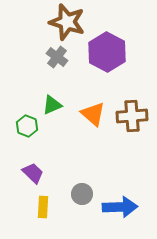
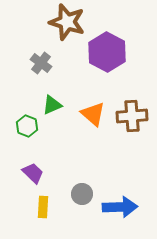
gray cross: moved 16 px left, 6 px down
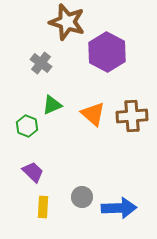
purple trapezoid: moved 1 px up
gray circle: moved 3 px down
blue arrow: moved 1 px left, 1 px down
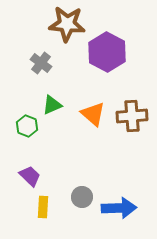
brown star: moved 2 px down; rotated 12 degrees counterclockwise
purple trapezoid: moved 3 px left, 4 px down
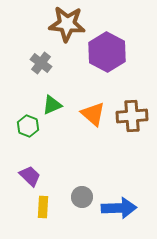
green hexagon: moved 1 px right
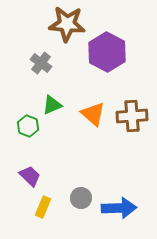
gray circle: moved 1 px left, 1 px down
yellow rectangle: rotated 20 degrees clockwise
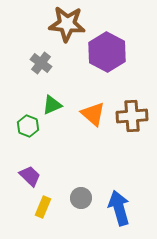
blue arrow: rotated 104 degrees counterclockwise
